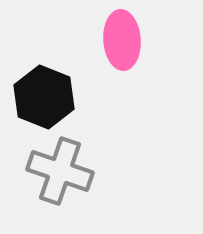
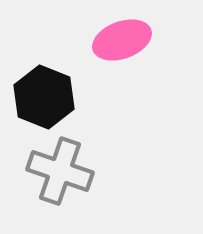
pink ellipse: rotated 74 degrees clockwise
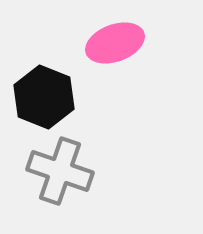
pink ellipse: moved 7 px left, 3 px down
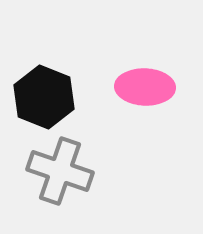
pink ellipse: moved 30 px right, 44 px down; rotated 22 degrees clockwise
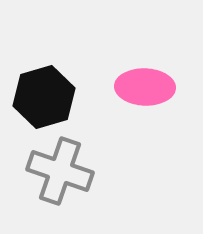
black hexagon: rotated 22 degrees clockwise
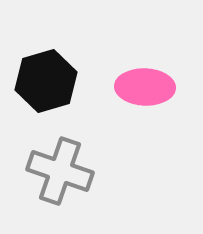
black hexagon: moved 2 px right, 16 px up
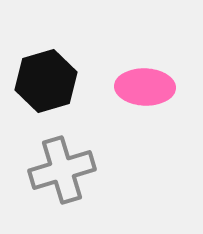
gray cross: moved 2 px right, 1 px up; rotated 36 degrees counterclockwise
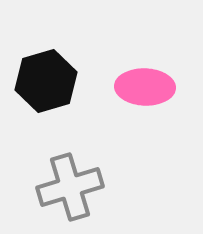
gray cross: moved 8 px right, 17 px down
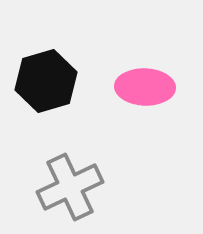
gray cross: rotated 8 degrees counterclockwise
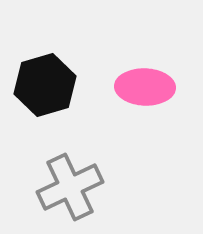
black hexagon: moved 1 px left, 4 px down
